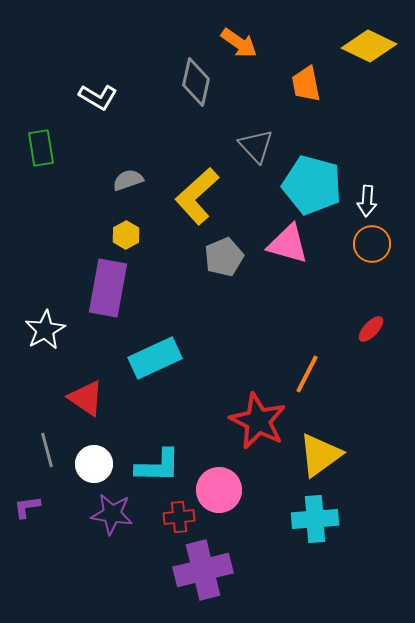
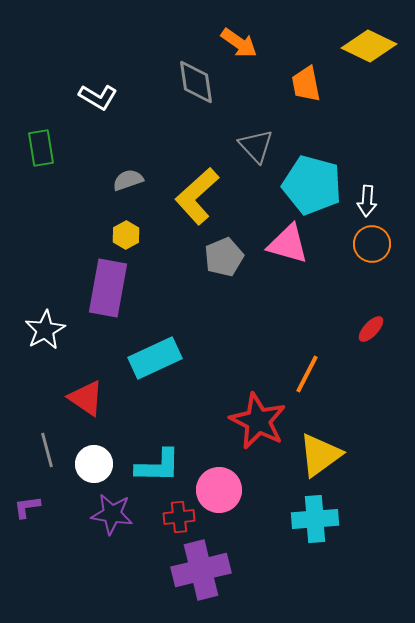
gray diamond: rotated 21 degrees counterclockwise
purple cross: moved 2 px left
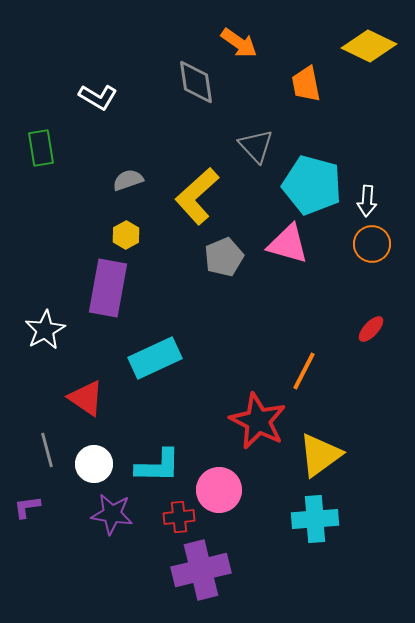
orange line: moved 3 px left, 3 px up
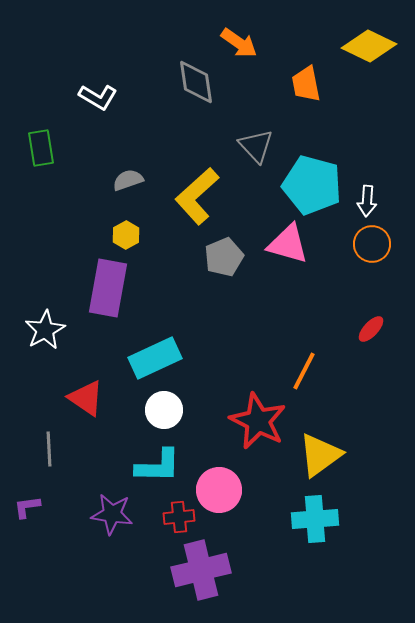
gray line: moved 2 px right, 1 px up; rotated 12 degrees clockwise
white circle: moved 70 px right, 54 px up
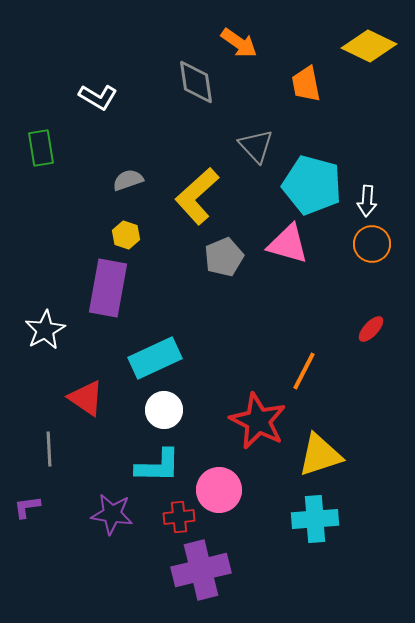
yellow hexagon: rotated 12 degrees counterclockwise
yellow triangle: rotated 18 degrees clockwise
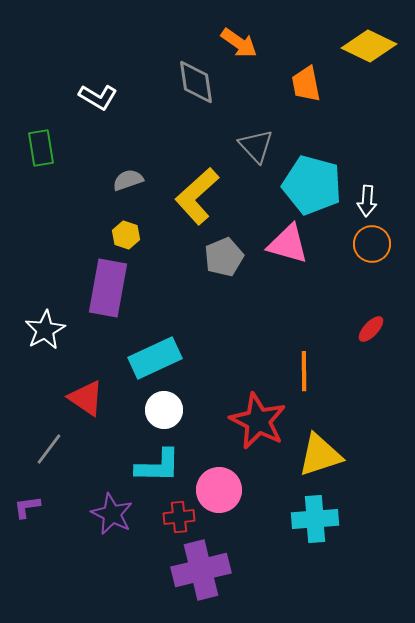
orange line: rotated 27 degrees counterclockwise
gray line: rotated 40 degrees clockwise
purple star: rotated 18 degrees clockwise
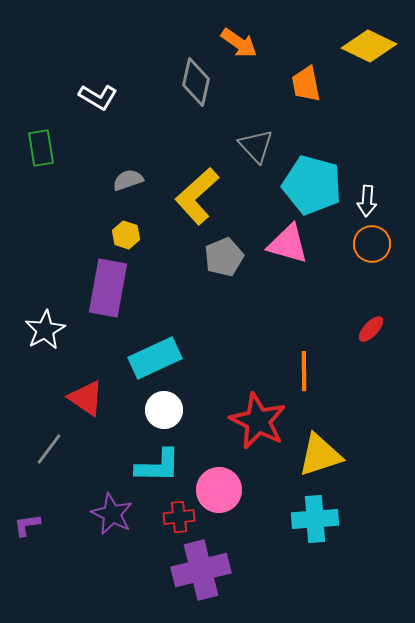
gray diamond: rotated 21 degrees clockwise
purple L-shape: moved 18 px down
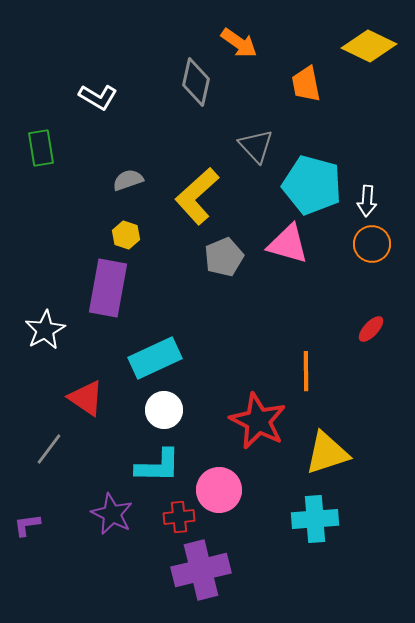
orange line: moved 2 px right
yellow triangle: moved 7 px right, 2 px up
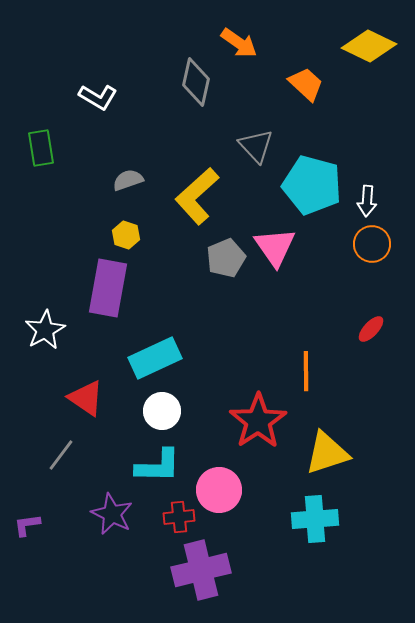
orange trapezoid: rotated 144 degrees clockwise
pink triangle: moved 13 px left, 3 px down; rotated 39 degrees clockwise
gray pentagon: moved 2 px right, 1 px down
white circle: moved 2 px left, 1 px down
red star: rotated 12 degrees clockwise
gray line: moved 12 px right, 6 px down
